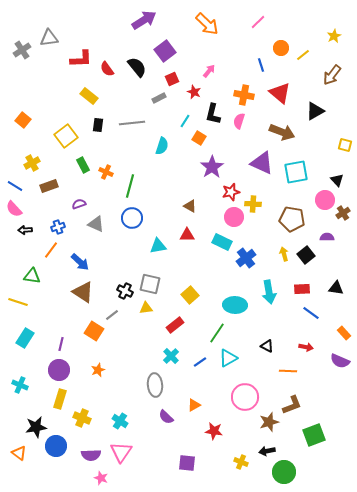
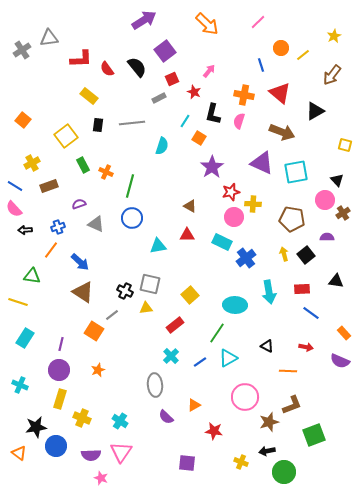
black triangle at (336, 288): moved 7 px up
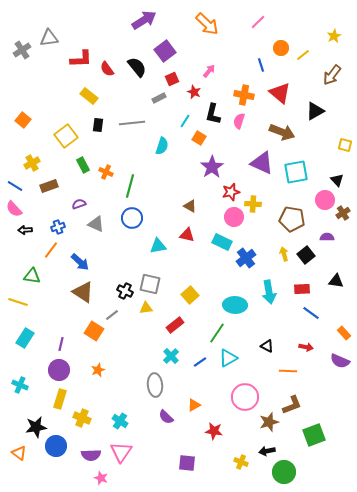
red triangle at (187, 235): rotated 14 degrees clockwise
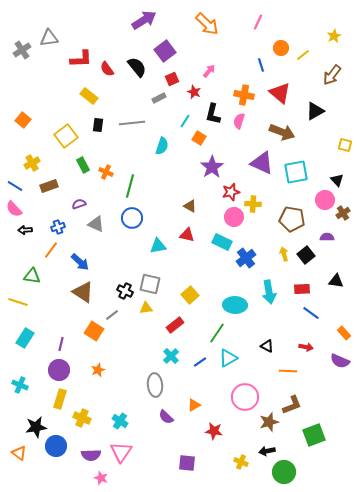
pink line at (258, 22): rotated 21 degrees counterclockwise
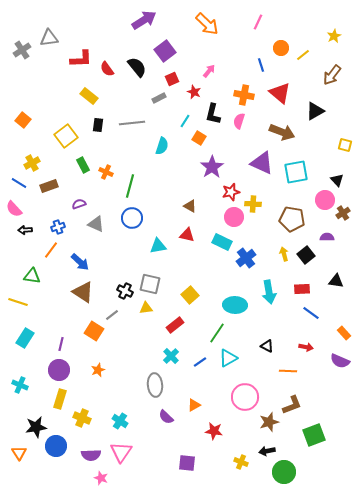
blue line at (15, 186): moved 4 px right, 3 px up
orange triangle at (19, 453): rotated 21 degrees clockwise
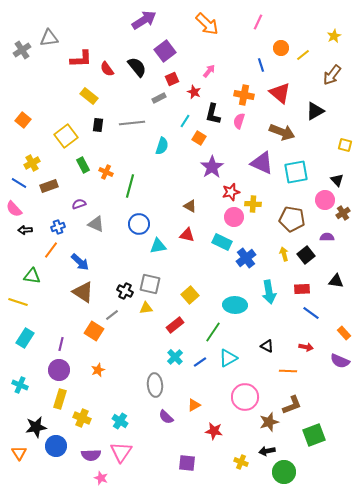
blue circle at (132, 218): moved 7 px right, 6 px down
green line at (217, 333): moved 4 px left, 1 px up
cyan cross at (171, 356): moved 4 px right, 1 px down
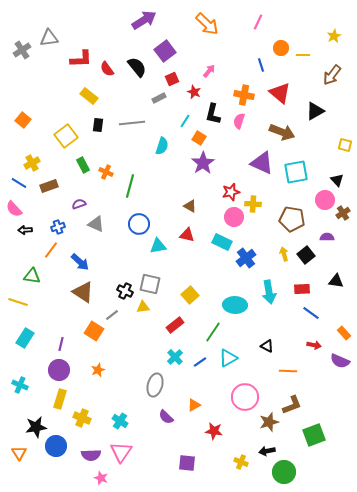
yellow line at (303, 55): rotated 40 degrees clockwise
purple star at (212, 167): moved 9 px left, 4 px up
yellow triangle at (146, 308): moved 3 px left, 1 px up
red arrow at (306, 347): moved 8 px right, 2 px up
gray ellipse at (155, 385): rotated 20 degrees clockwise
